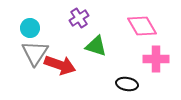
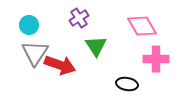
cyan circle: moved 1 px left, 3 px up
green triangle: rotated 40 degrees clockwise
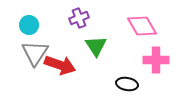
purple cross: rotated 12 degrees clockwise
pink cross: moved 1 px down
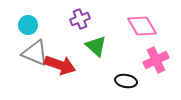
purple cross: moved 1 px right, 1 px down
cyan circle: moved 1 px left
green triangle: rotated 15 degrees counterclockwise
gray triangle: rotated 40 degrees counterclockwise
pink cross: rotated 25 degrees counterclockwise
black ellipse: moved 1 px left, 3 px up
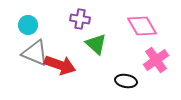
purple cross: rotated 30 degrees clockwise
green triangle: moved 2 px up
pink cross: rotated 10 degrees counterclockwise
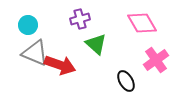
purple cross: rotated 24 degrees counterclockwise
pink diamond: moved 3 px up
black ellipse: rotated 50 degrees clockwise
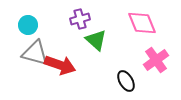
pink diamond: rotated 8 degrees clockwise
green triangle: moved 4 px up
gray triangle: rotated 8 degrees counterclockwise
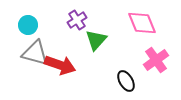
purple cross: moved 3 px left, 1 px down; rotated 18 degrees counterclockwise
green triangle: rotated 30 degrees clockwise
